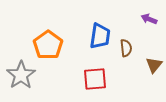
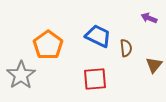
purple arrow: moved 1 px up
blue trapezoid: moved 2 px left; rotated 72 degrees counterclockwise
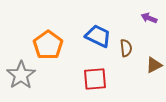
brown triangle: rotated 24 degrees clockwise
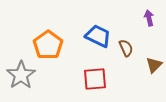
purple arrow: rotated 56 degrees clockwise
brown semicircle: rotated 18 degrees counterclockwise
brown triangle: rotated 18 degrees counterclockwise
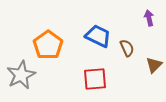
brown semicircle: moved 1 px right
gray star: rotated 8 degrees clockwise
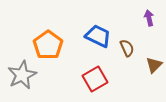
gray star: moved 1 px right
red square: rotated 25 degrees counterclockwise
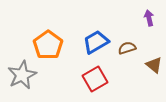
blue trapezoid: moved 2 px left, 6 px down; rotated 56 degrees counterclockwise
brown semicircle: rotated 84 degrees counterclockwise
brown triangle: rotated 36 degrees counterclockwise
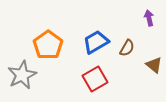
brown semicircle: rotated 138 degrees clockwise
